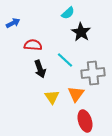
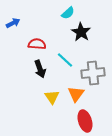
red semicircle: moved 4 px right, 1 px up
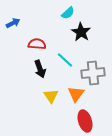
yellow triangle: moved 1 px left, 1 px up
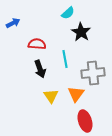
cyan line: moved 1 px up; rotated 36 degrees clockwise
